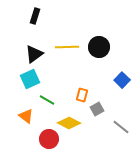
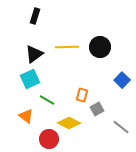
black circle: moved 1 px right
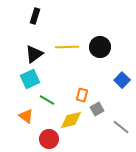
yellow diamond: moved 2 px right, 3 px up; rotated 40 degrees counterclockwise
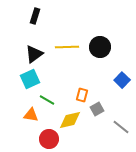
orange triangle: moved 5 px right, 1 px up; rotated 28 degrees counterclockwise
yellow diamond: moved 1 px left
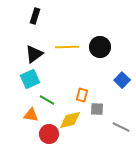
gray square: rotated 32 degrees clockwise
gray line: rotated 12 degrees counterclockwise
red circle: moved 5 px up
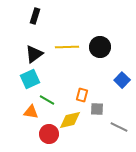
orange triangle: moved 3 px up
gray line: moved 2 px left
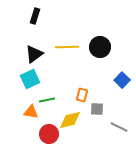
green line: rotated 42 degrees counterclockwise
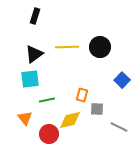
cyan square: rotated 18 degrees clockwise
orange triangle: moved 6 px left, 6 px down; rotated 42 degrees clockwise
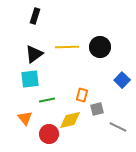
gray square: rotated 16 degrees counterclockwise
gray line: moved 1 px left
